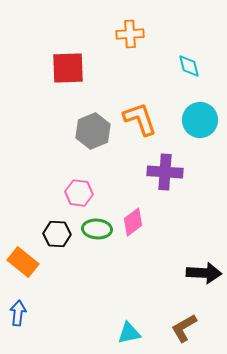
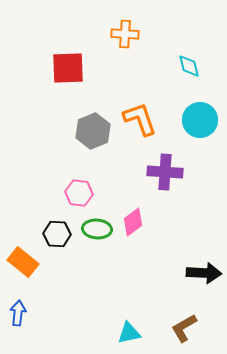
orange cross: moved 5 px left; rotated 8 degrees clockwise
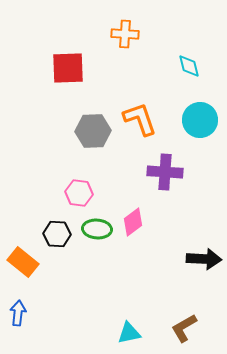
gray hexagon: rotated 20 degrees clockwise
black arrow: moved 14 px up
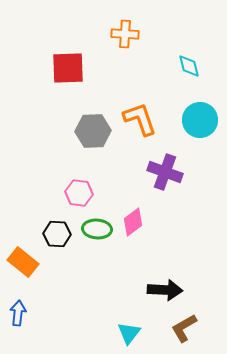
purple cross: rotated 16 degrees clockwise
black arrow: moved 39 px left, 31 px down
cyan triangle: rotated 40 degrees counterclockwise
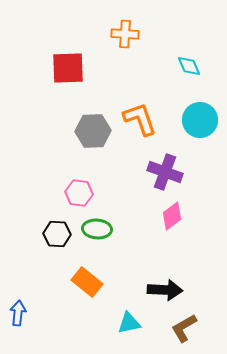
cyan diamond: rotated 10 degrees counterclockwise
pink diamond: moved 39 px right, 6 px up
orange rectangle: moved 64 px right, 20 px down
cyan triangle: moved 10 px up; rotated 40 degrees clockwise
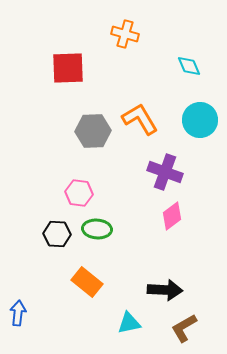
orange cross: rotated 12 degrees clockwise
orange L-shape: rotated 12 degrees counterclockwise
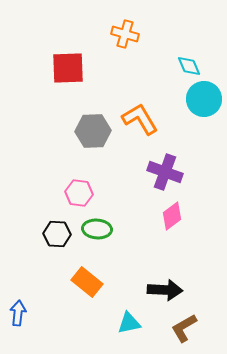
cyan circle: moved 4 px right, 21 px up
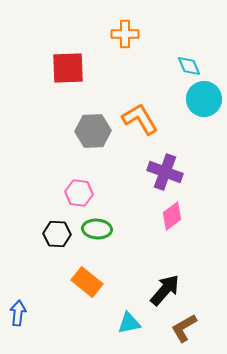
orange cross: rotated 16 degrees counterclockwise
black arrow: rotated 52 degrees counterclockwise
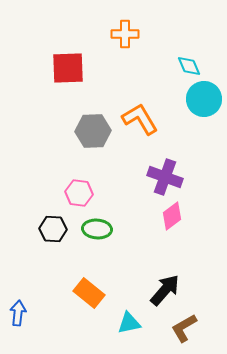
purple cross: moved 5 px down
black hexagon: moved 4 px left, 5 px up
orange rectangle: moved 2 px right, 11 px down
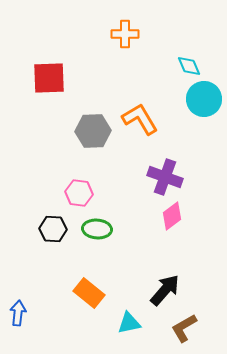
red square: moved 19 px left, 10 px down
